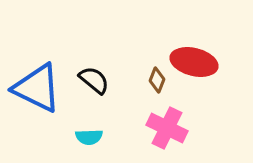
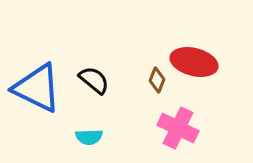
pink cross: moved 11 px right
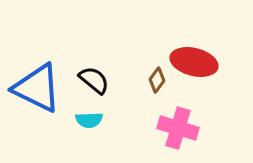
brown diamond: rotated 15 degrees clockwise
pink cross: rotated 9 degrees counterclockwise
cyan semicircle: moved 17 px up
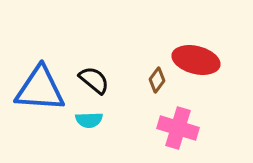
red ellipse: moved 2 px right, 2 px up
blue triangle: moved 3 px right, 1 px down; rotated 22 degrees counterclockwise
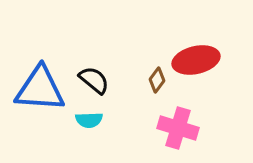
red ellipse: rotated 27 degrees counterclockwise
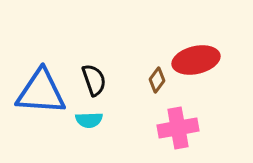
black semicircle: rotated 32 degrees clockwise
blue triangle: moved 1 px right, 3 px down
pink cross: rotated 27 degrees counterclockwise
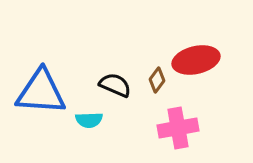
black semicircle: moved 21 px right, 5 px down; rotated 48 degrees counterclockwise
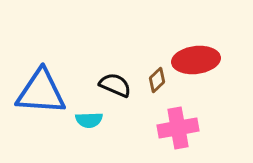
red ellipse: rotated 6 degrees clockwise
brown diamond: rotated 10 degrees clockwise
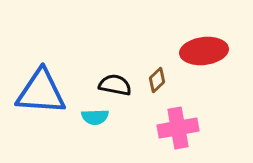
red ellipse: moved 8 px right, 9 px up
black semicircle: rotated 12 degrees counterclockwise
cyan semicircle: moved 6 px right, 3 px up
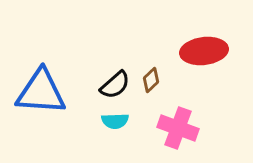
brown diamond: moved 6 px left
black semicircle: rotated 128 degrees clockwise
cyan semicircle: moved 20 px right, 4 px down
pink cross: rotated 30 degrees clockwise
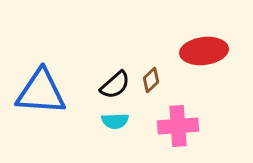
pink cross: moved 2 px up; rotated 24 degrees counterclockwise
